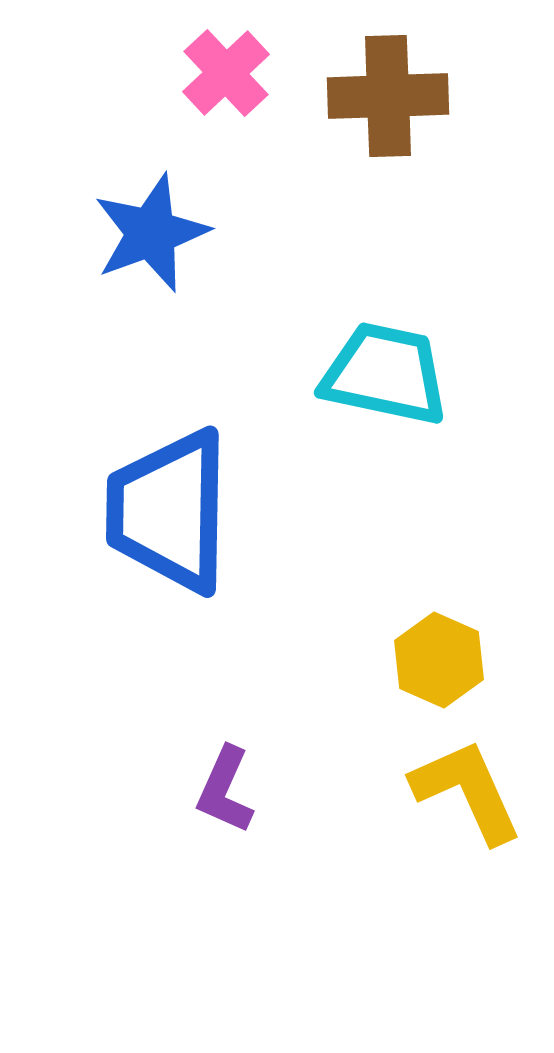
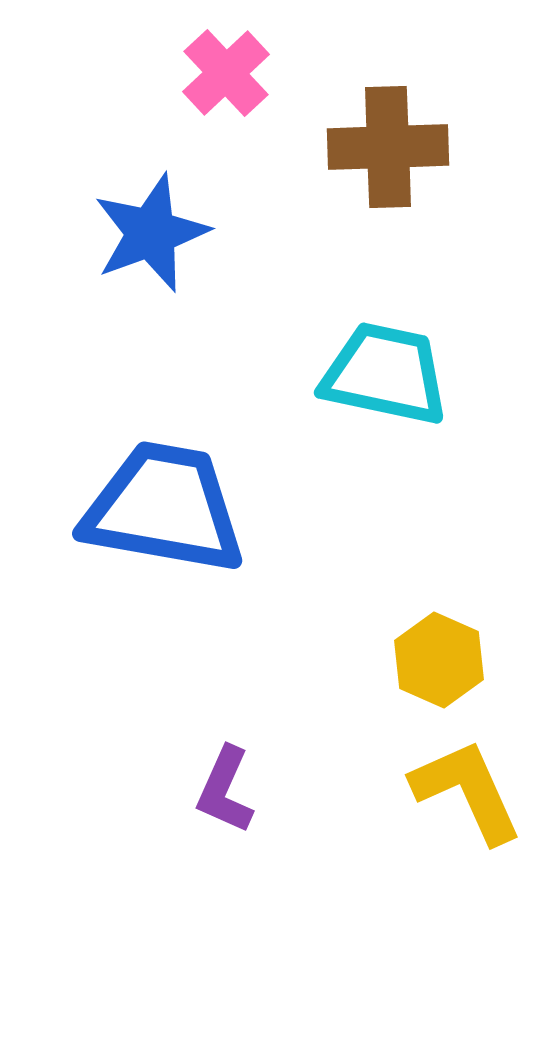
brown cross: moved 51 px down
blue trapezoid: moved 5 px left, 3 px up; rotated 99 degrees clockwise
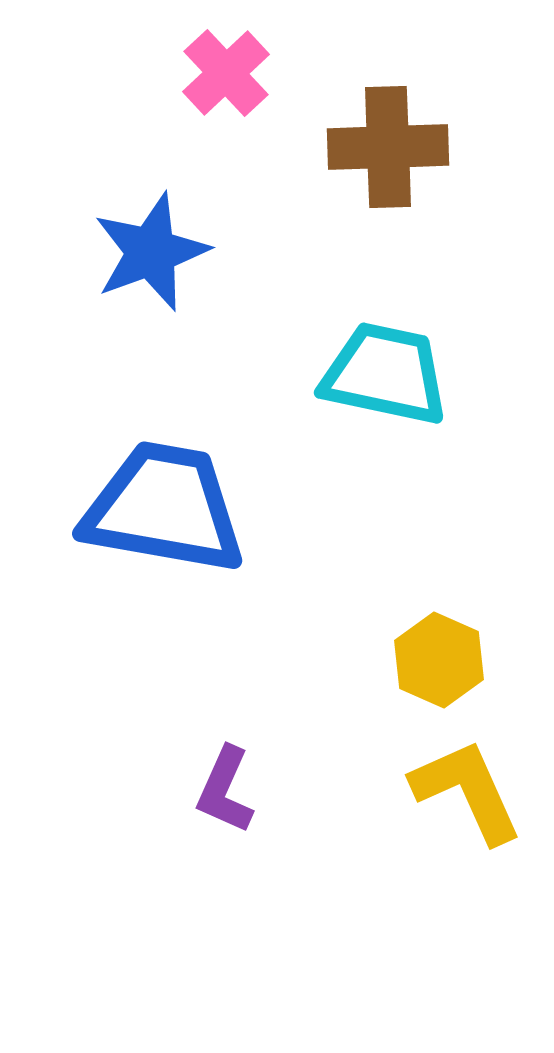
blue star: moved 19 px down
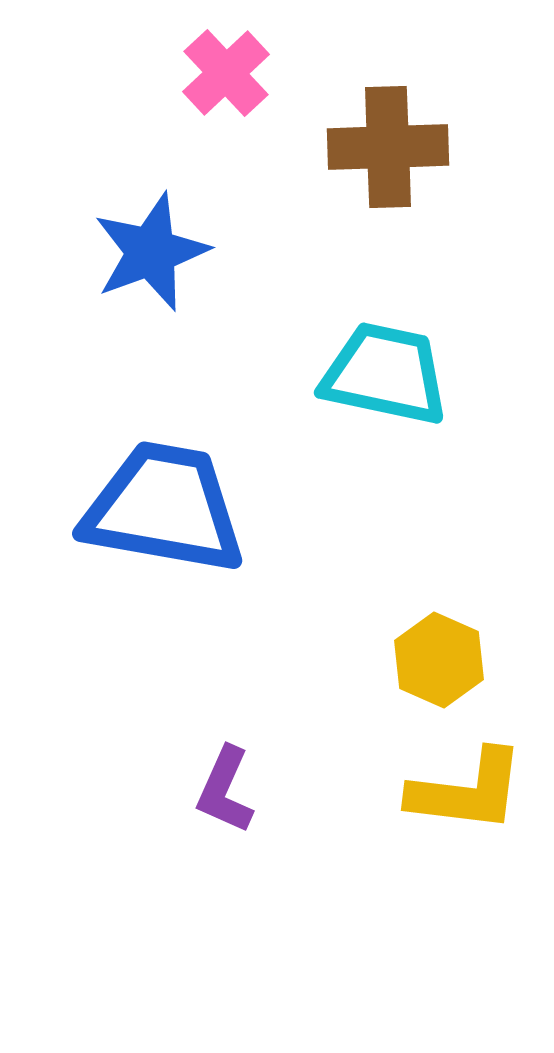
yellow L-shape: rotated 121 degrees clockwise
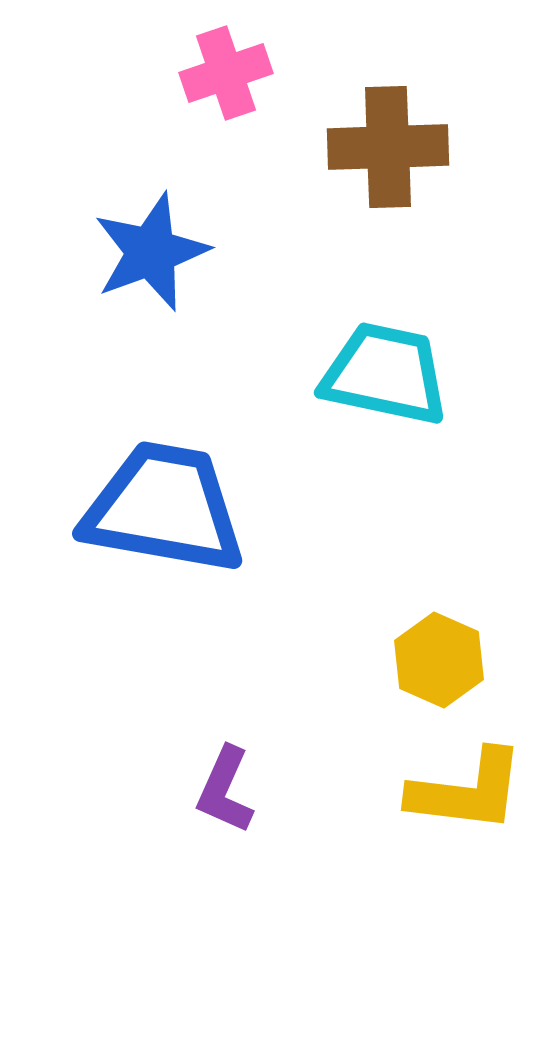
pink cross: rotated 24 degrees clockwise
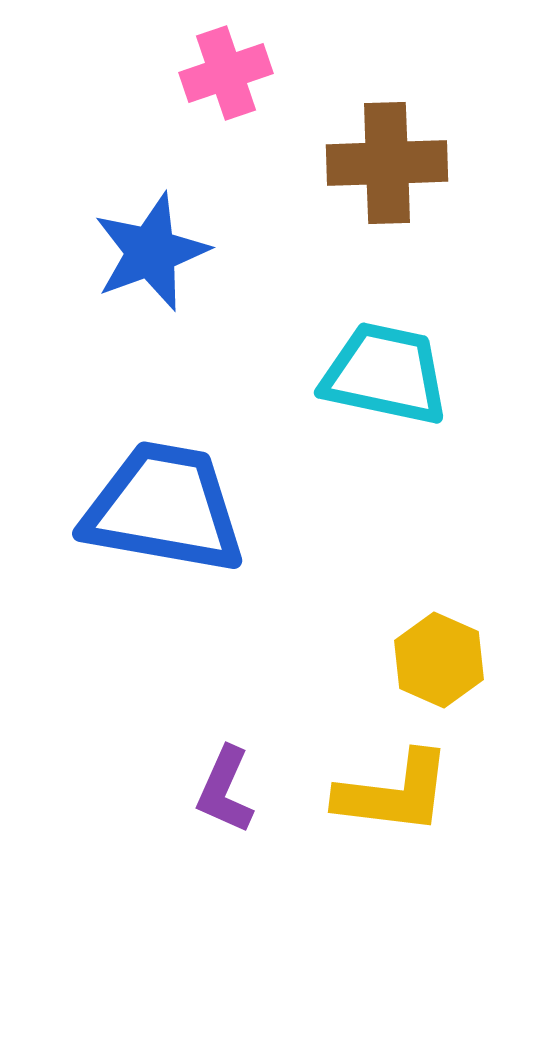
brown cross: moved 1 px left, 16 px down
yellow L-shape: moved 73 px left, 2 px down
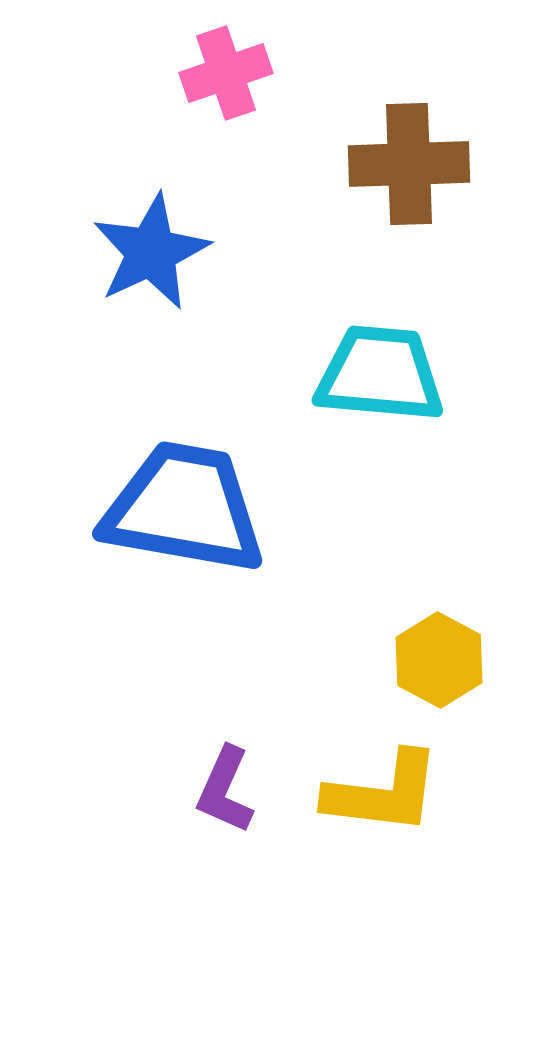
brown cross: moved 22 px right, 1 px down
blue star: rotated 5 degrees counterclockwise
cyan trapezoid: moved 5 px left; rotated 7 degrees counterclockwise
blue trapezoid: moved 20 px right
yellow hexagon: rotated 4 degrees clockwise
yellow L-shape: moved 11 px left
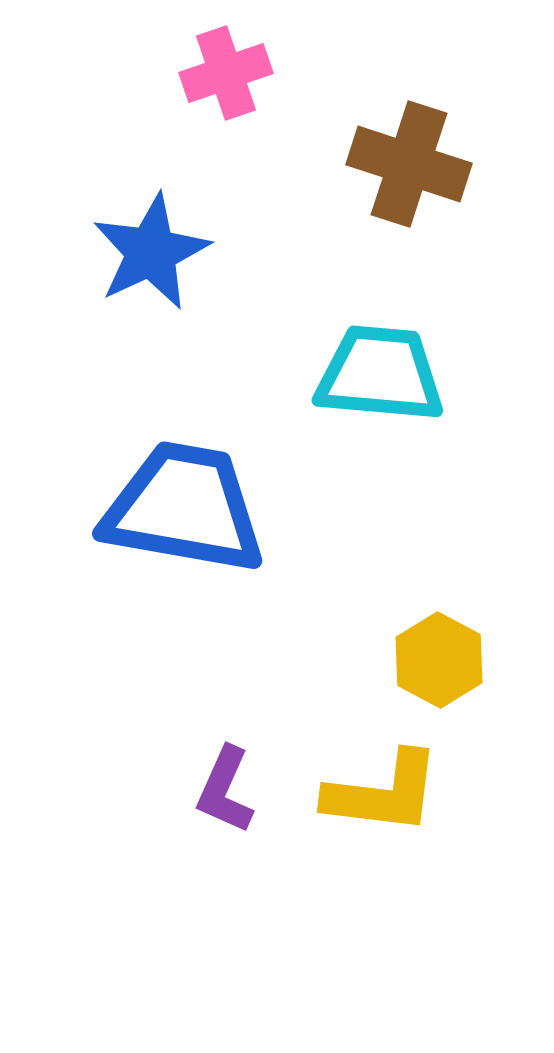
brown cross: rotated 20 degrees clockwise
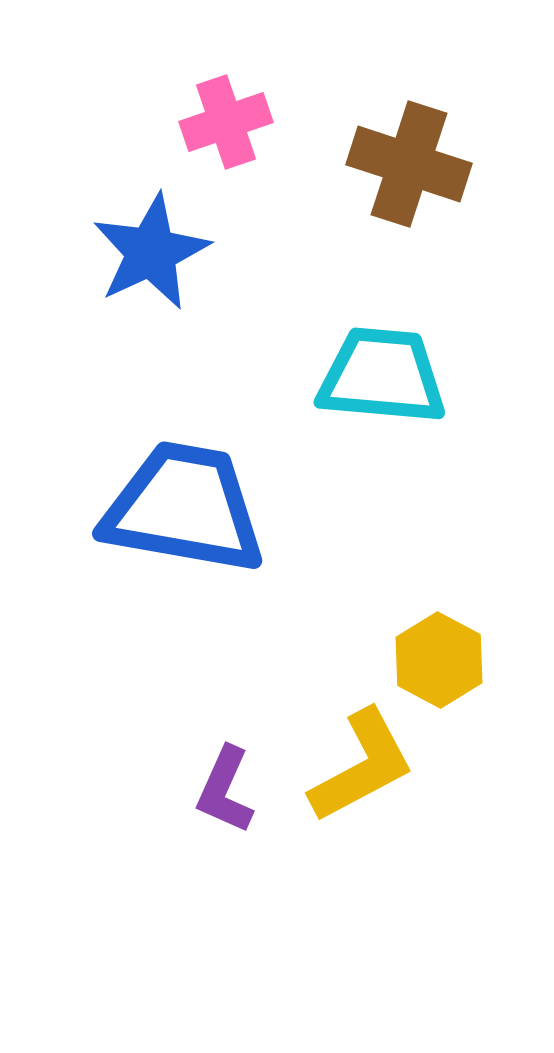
pink cross: moved 49 px down
cyan trapezoid: moved 2 px right, 2 px down
yellow L-shape: moved 21 px left, 27 px up; rotated 35 degrees counterclockwise
